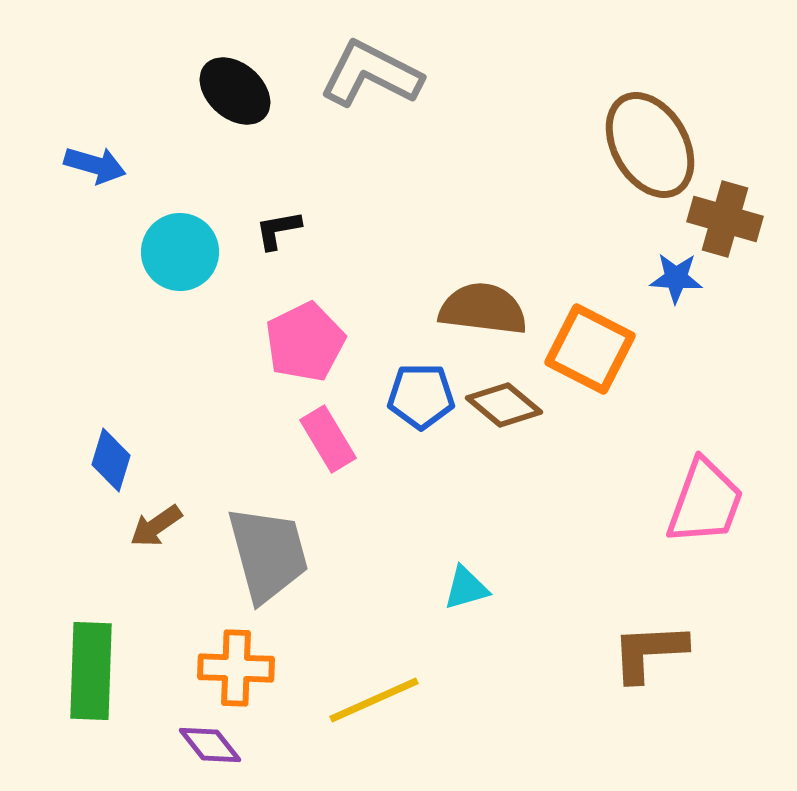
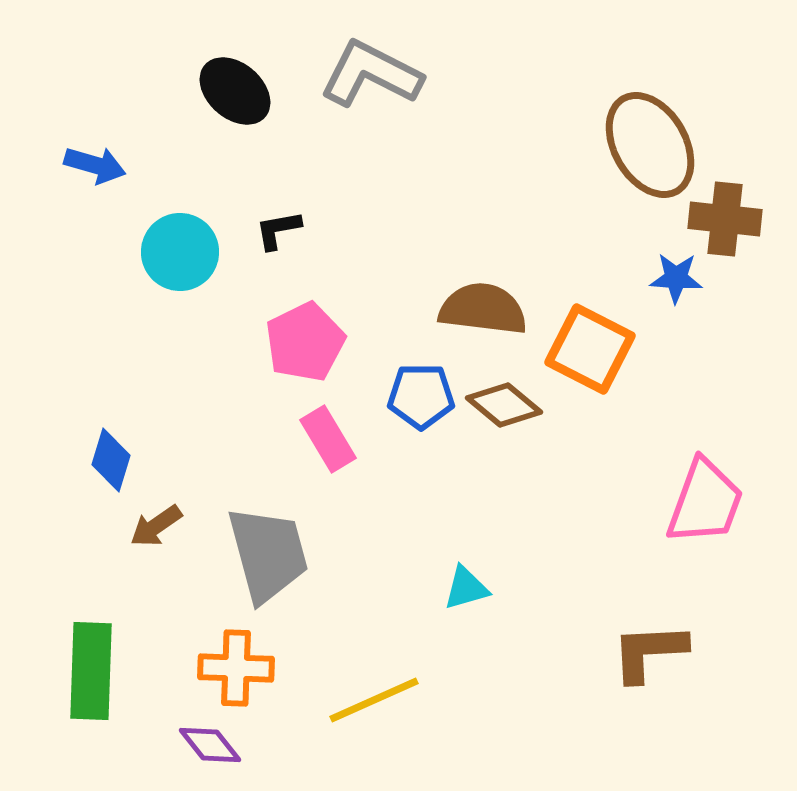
brown cross: rotated 10 degrees counterclockwise
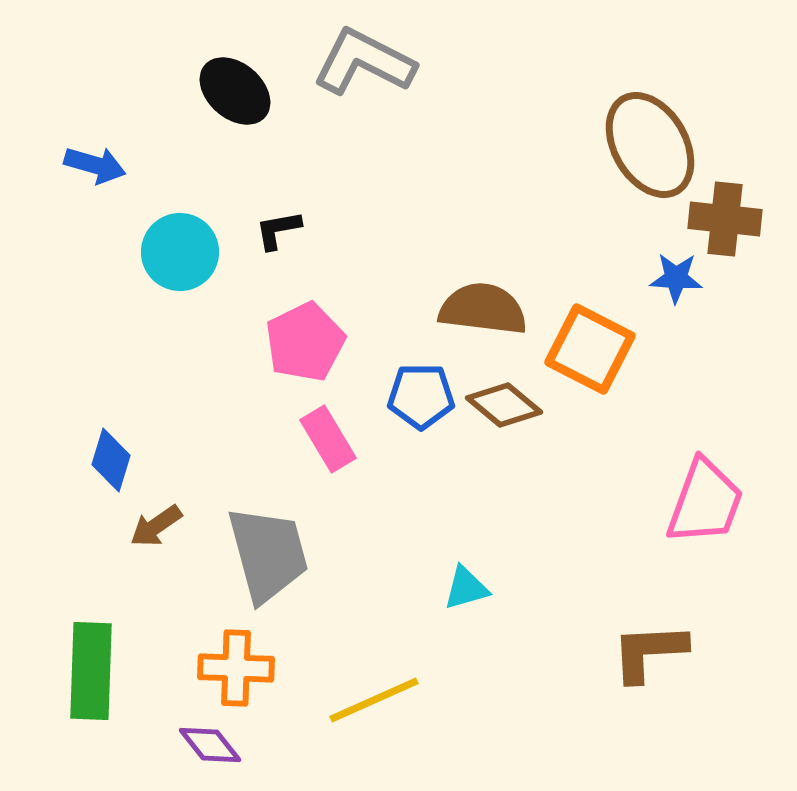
gray L-shape: moved 7 px left, 12 px up
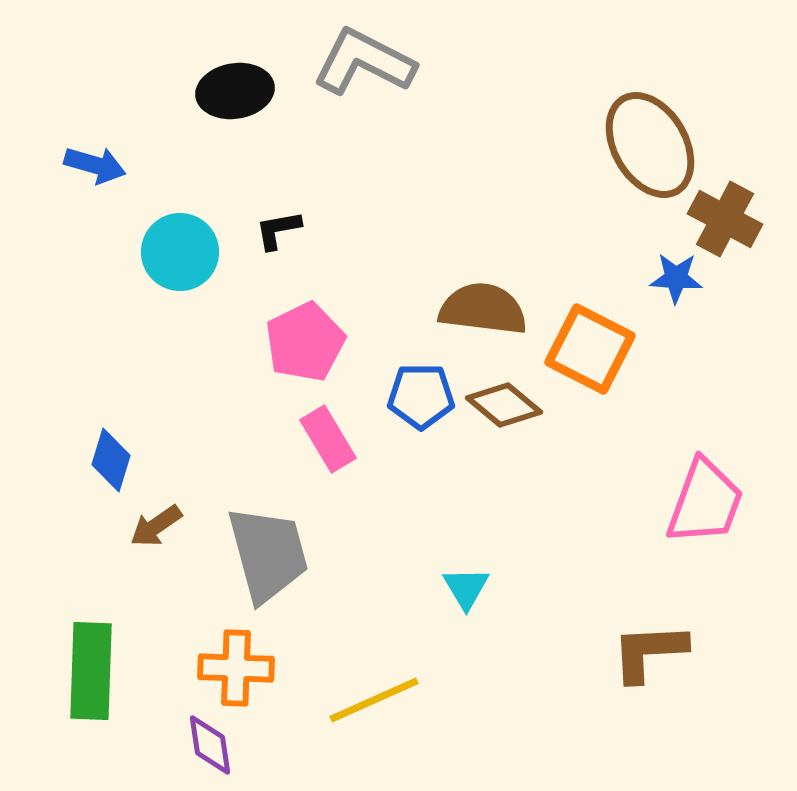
black ellipse: rotated 50 degrees counterclockwise
brown cross: rotated 22 degrees clockwise
cyan triangle: rotated 45 degrees counterclockwise
purple diamond: rotated 30 degrees clockwise
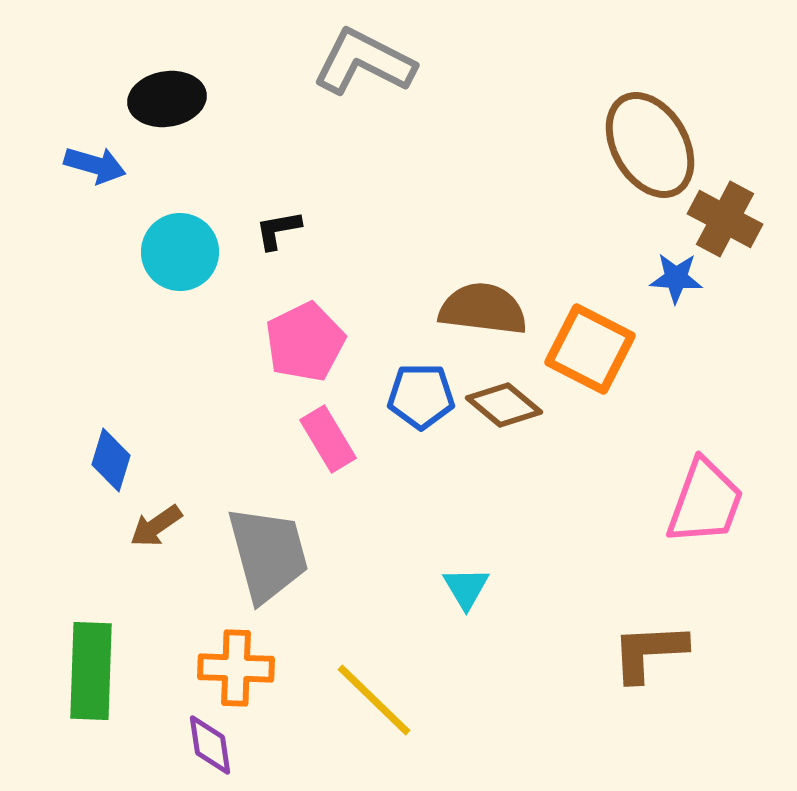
black ellipse: moved 68 px left, 8 px down
yellow line: rotated 68 degrees clockwise
